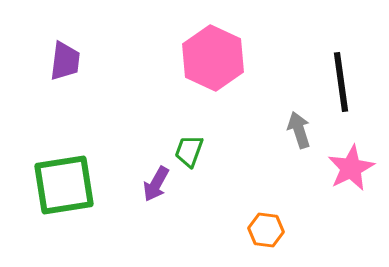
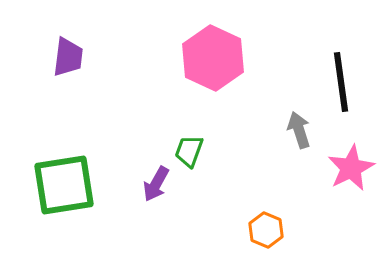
purple trapezoid: moved 3 px right, 4 px up
orange hexagon: rotated 16 degrees clockwise
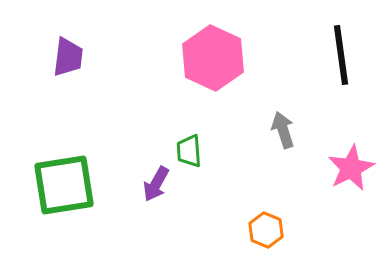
black line: moved 27 px up
gray arrow: moved 16 px left
green trapezoid: rotated 24 degrees counterclockwise
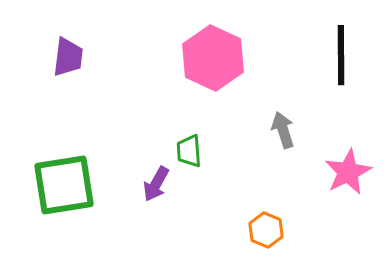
black line: rotated 8 degrees clockwise
pink star: moved 3 px left, 4 px down
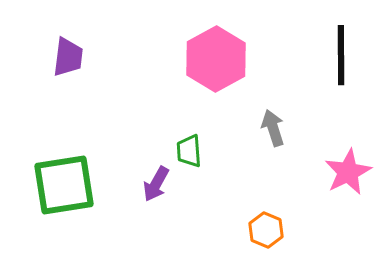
pink hexagon: moved 3 px right, 1 px down; rotated 6 degrees clockwise
gray arrow: moved 10 px left, 2 px up
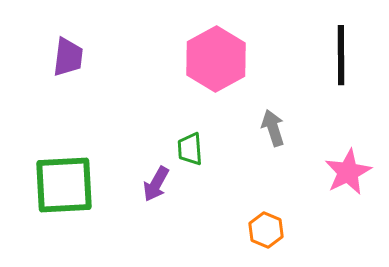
green trapezoid: moved 1 px right, 2 px up
green square: rotated 6 degrees clockwise
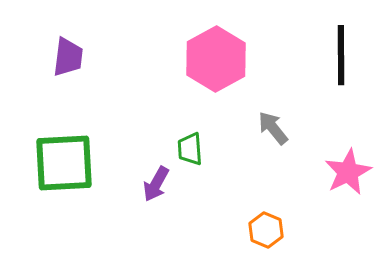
gray arrow: rotated 21 degrees counterclockwise
green square: moved 22 px up
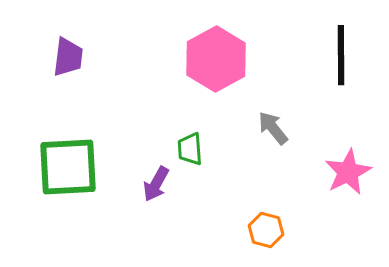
green square: moved 4 px right, 4 px down
orange hexagon: rotated 8 degrees counterclockwise
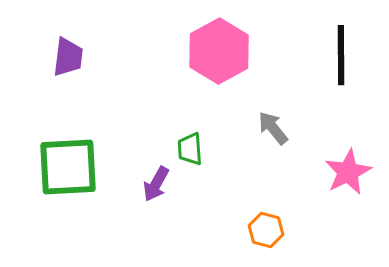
pink hexagon: moved 3 px right, 8 px up
